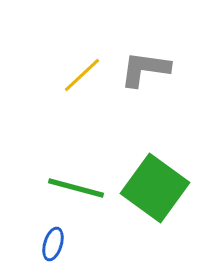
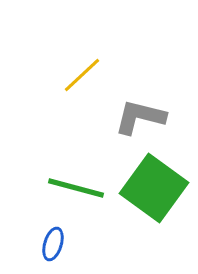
gray L-shape: moved 5 px left, 48 px down; rotated 6 degrees clockwise
green square: moved 1 px left
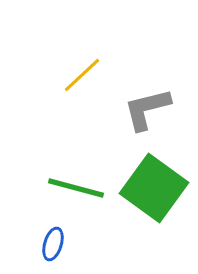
gray L-shape: moved 7 px right, 8 px up; rotated 28 degrees counterclockwise
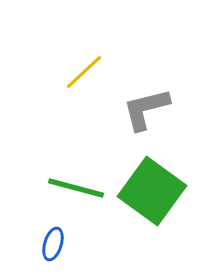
yellow line: moved 2 px right, 3 px up
gray L-shape: moved 1 px left
green square: moved 2 px left, 3 px down
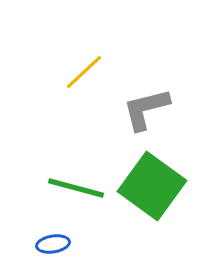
green square: moved 5 px up
blue ellipse: rotated 64 degrees clockwise
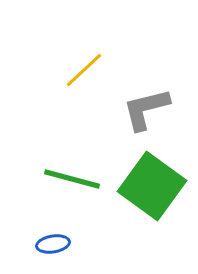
yellow line: moved 2 px up
green line: moved 4 px left, 9 px up
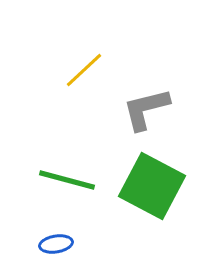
green line: moved 5 px left, 1 px down
green square: rotated 8 degrees counterclockwise
blue ellipse: moved 3 px right
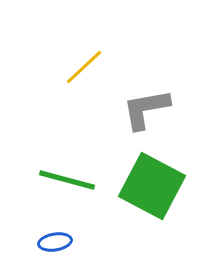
yellow line: moved 3 px up
gray L-shape: rotated 4 degrees clockwise
blue ellipse: moved 1 px left, 2 px up
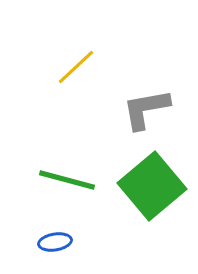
yellow line: moved 8 px left
green square: rotated 22 degrees clockwise
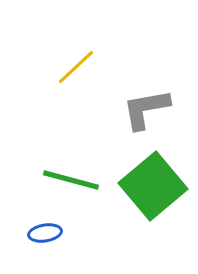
green line: moved 4 px right
green square: moved 1 px right
blue ellipse: moved 10 px left, 9 px up
